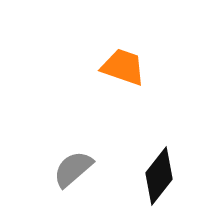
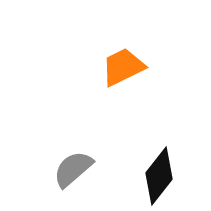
orange trapezoid: rotated 45 degrees counterclockwise
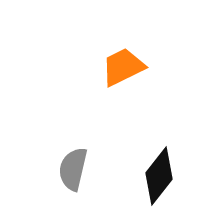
gray semicircle: rotated 36 degrees counterclockwise
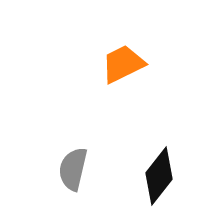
orange trapezoid: moved 3 px up
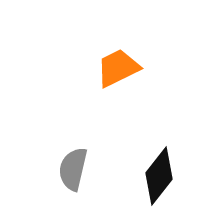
orange trapezoid: moved 5 px left, 4 px down
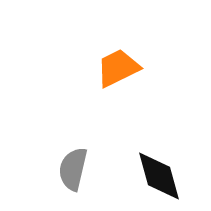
black diamond: rotated 54 degrees counterclockwise
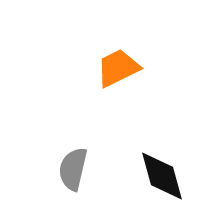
black diamond: moved 3 px right
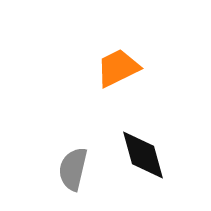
black diamond: moved 19 px left, 21 px up
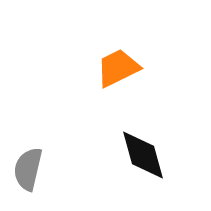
gray semicircle: moved 45 px left
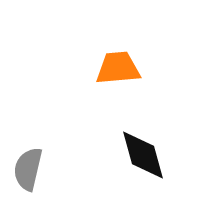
orange trapezoid: rotated 21 degrees clockwise
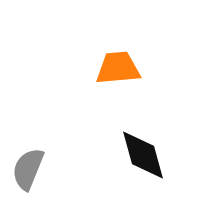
gray semicircle: rotated 9 degrees clockwise
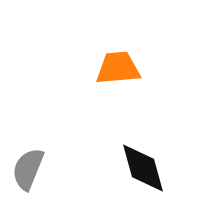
black diamond: moved 13 px down
